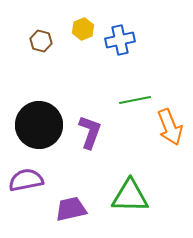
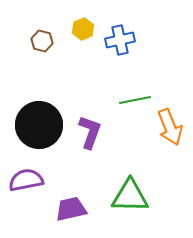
brown hexagon: moved 1 px right
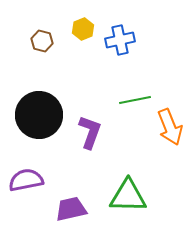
black circle: moved 10 px up
green triangle: moved 2 px left
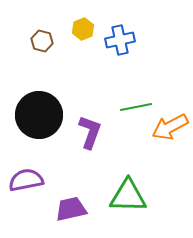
green line: moved 1 px right, 7 px down
orange arrow: rotated 84 degrees clockwise
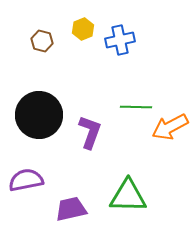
green line: rotated 12 degrees clockwise
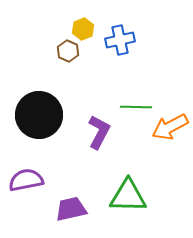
brown hexagon: moved 26 px right, 10 px down; rotated 10 degrees clockwise
purple L-shape: moved 9 px right; rotated 8 degrees clockwise
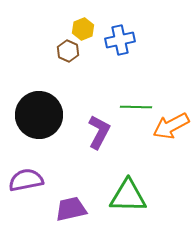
orange arrow: moved 1 px right, 1 px up
